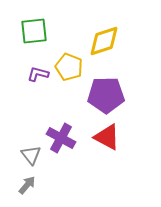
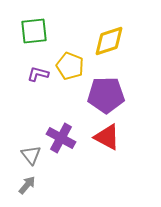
yellow diamond: moved 5 px right
yellow pentagon: moved 1 px right, 1 px up
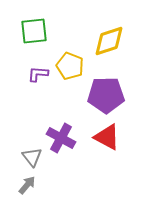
purple L-shape: rotated 10 degrees counterclockwise
gray triangle: moved 1 px right, 2 px down
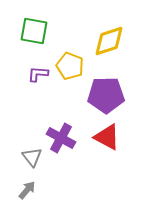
green square: rotated 16 degrees clockwise
gray arrow: moved 5 px down
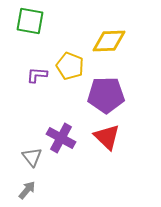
green square: moved 4 px left, 10 px up
yellow diamond: rotated 16 degrees clockwise
purple L-shape: moved 1 px left, 1 px down
red triangle: rotated 16 degrees clockwise
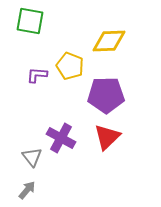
red triangle: rotated 32 degrees clockwise
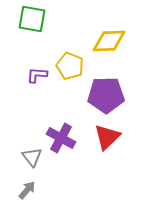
green square: moved 2 px right, 2 px up
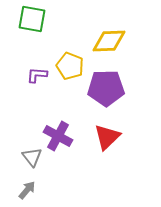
purple pentagon: moved 7 px up
purple cross: moved 3 px left, 2 px up
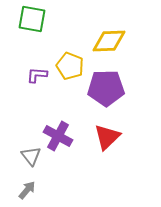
gray triangle: moved 1 px left, 1 px up
